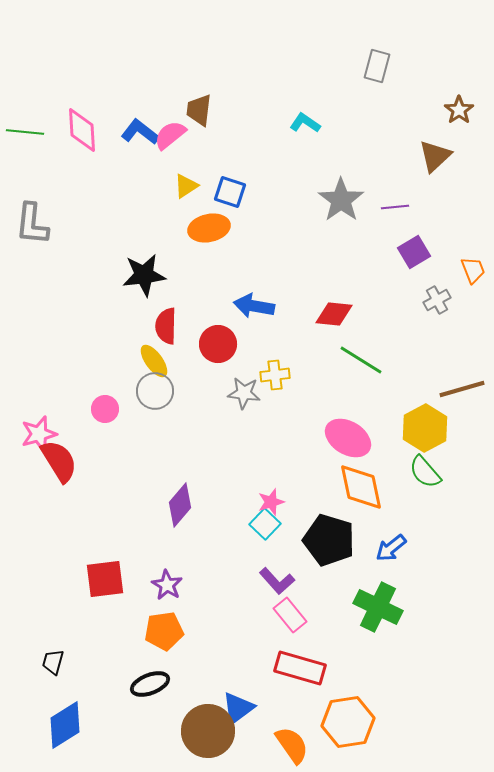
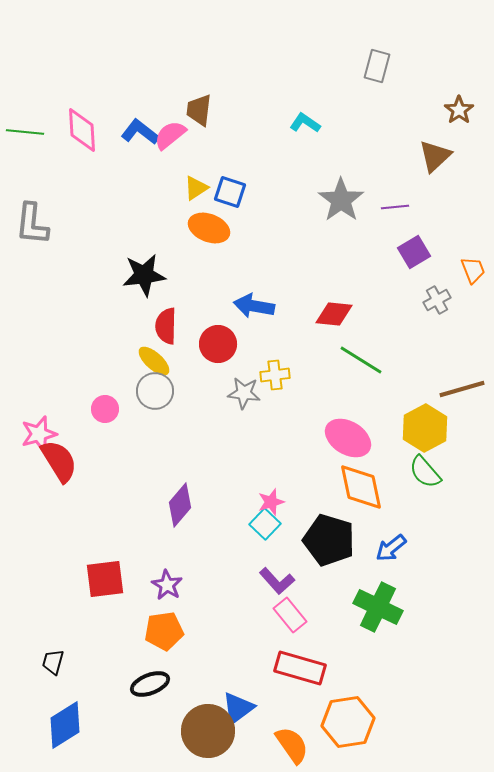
yellow triangle at (186, 186): moved 10 px right, 2 px down
orange ellipse at (209, 228): rotated 33 degrees clockwise
yellow ellipse at (154, 361): rotated 12 degrees counterclockwise
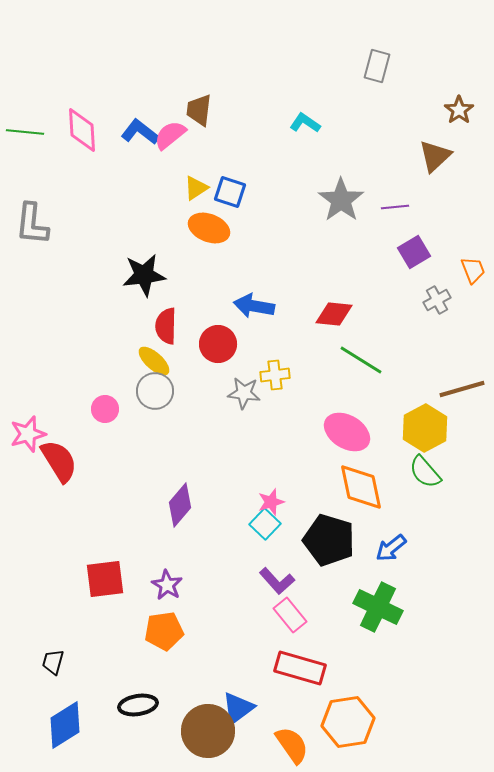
pink star at (39, 434): moved 11 px left
pink ellipse at (348, 438): moved 1 px left, 6 px up
black ellipse at (150, 684): moved 12 px left, 21 px down; rotated 12 degrees clockwise
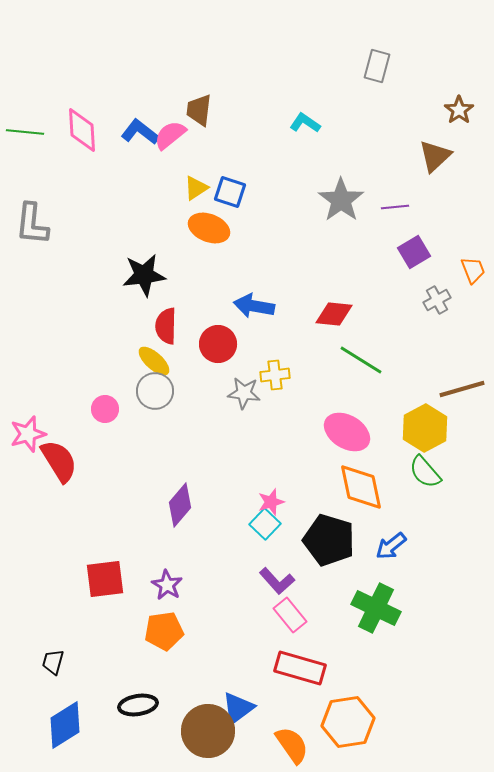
blue arrow at (391, 548): moved 2 px up
green cross at (378, 607): moved 2 px left, 1 px down
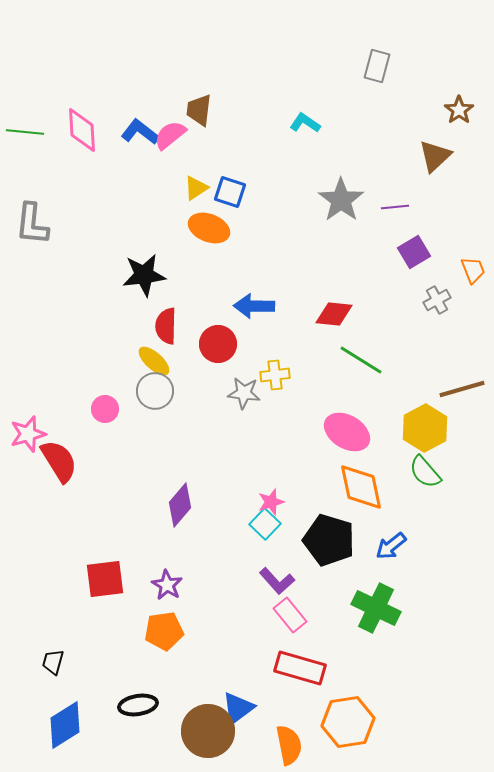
blue arrow at (254, 306): rotated 9 degrees counterclockwise
orange semicircle at (292, 745): moved 3 px left; rotated 24 degrees clockwise
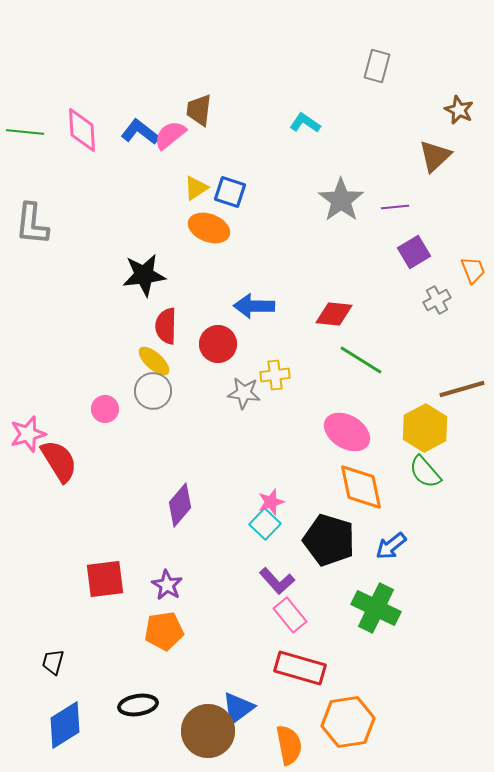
brown star at (459, 110): rotated 12 degrees counterclockwise
gray circle at (155, 391): moved 2 px left
